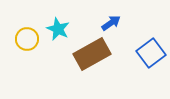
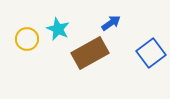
brown rectangle: moved 2 px left, 1 px up
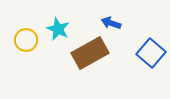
blue arrow: rotated 126 degrees counterclockwise
yellow circle: moved 1 px left, 1 px down
blue square: rotated 12 degrees counterclockwise
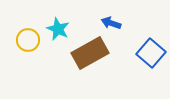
yellow circle: moved 2 px right
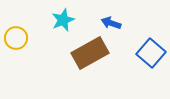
cyan star: moved 5 px right, 9 px up; rotated 25 degrees clockwise
yellow circle: moved 12 px left, 2 px up
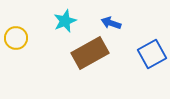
cyan star: moved 2 px right, 1 px down
blue square: moved 1 px right, 1 px down; rotated 20 degrees clockwise
